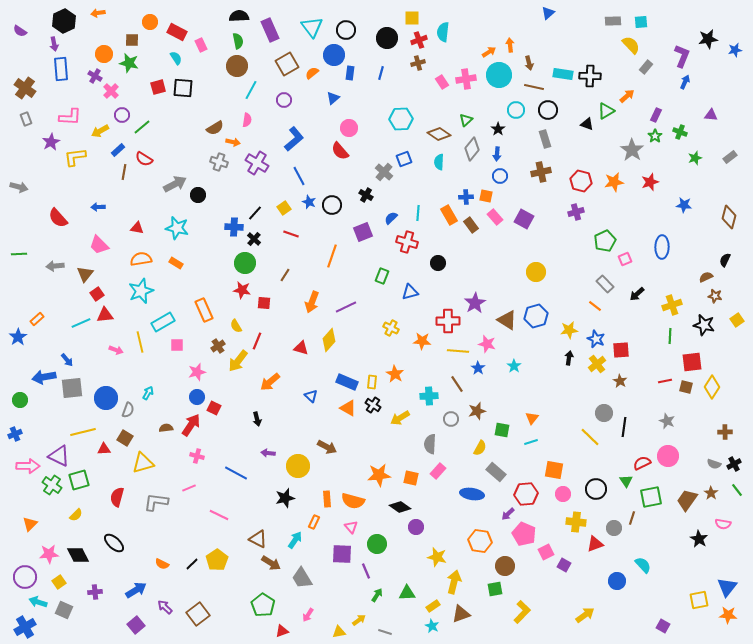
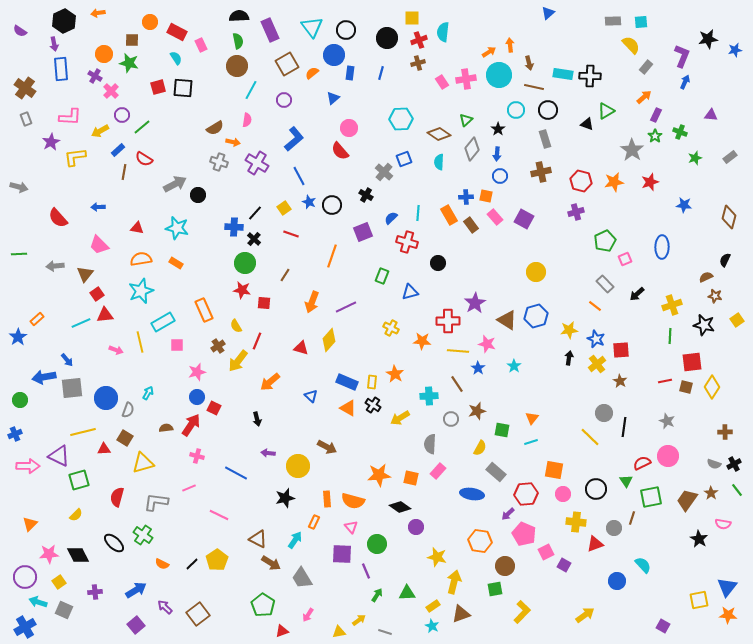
orange arrow at (627, 96): moved 17 px right, 1 px down
green cross at (52, 485): moved 91 px right, 50 px down
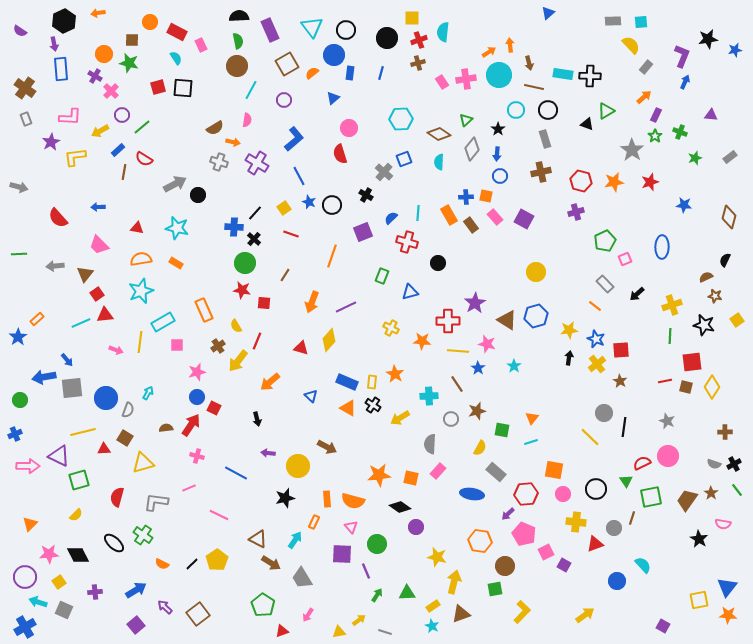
red semicircle at (340, 151): moved 3 px down; rotated 24 degrees clockwise
yellow line at (140, 342): rotated 20 degrees clockwise
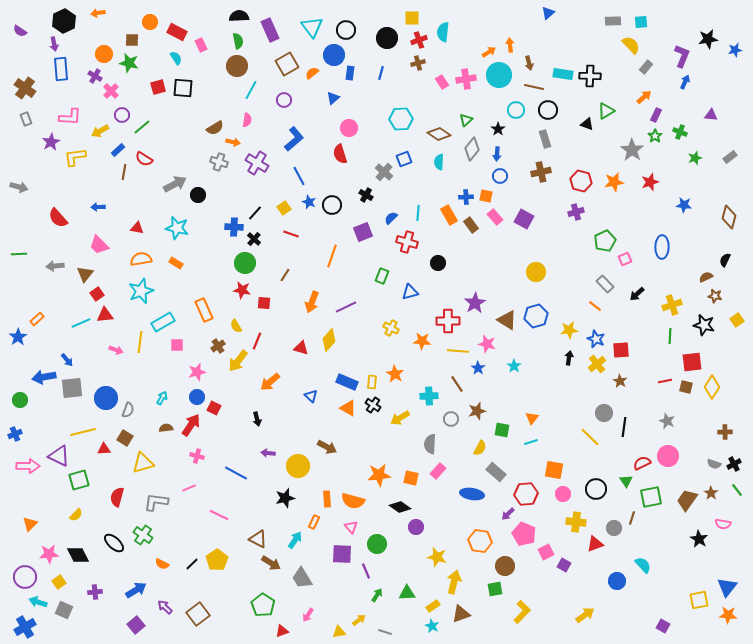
cyan arrow at (148, 393): moved 14 px right, 5 px down
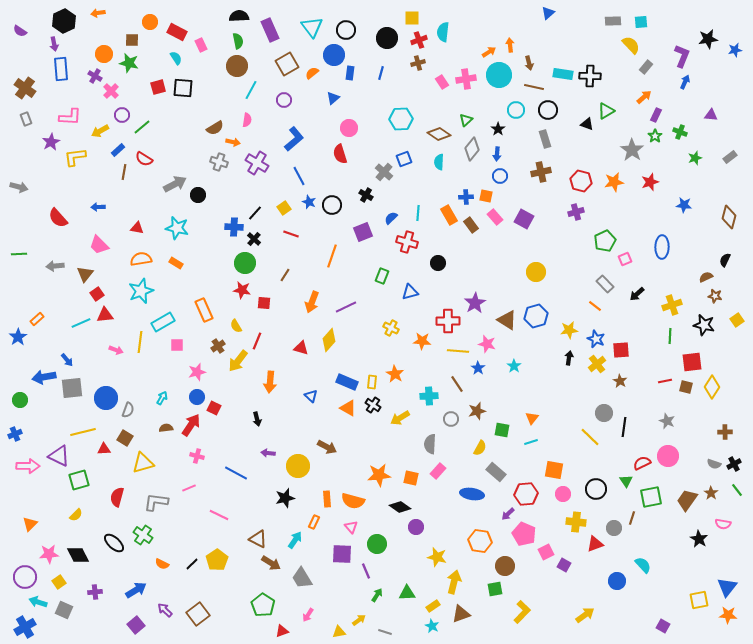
orange arrow at (270, 382): rotated 45 degrees counterclockwise
purple arrow at (165, 607): moved 3 px down
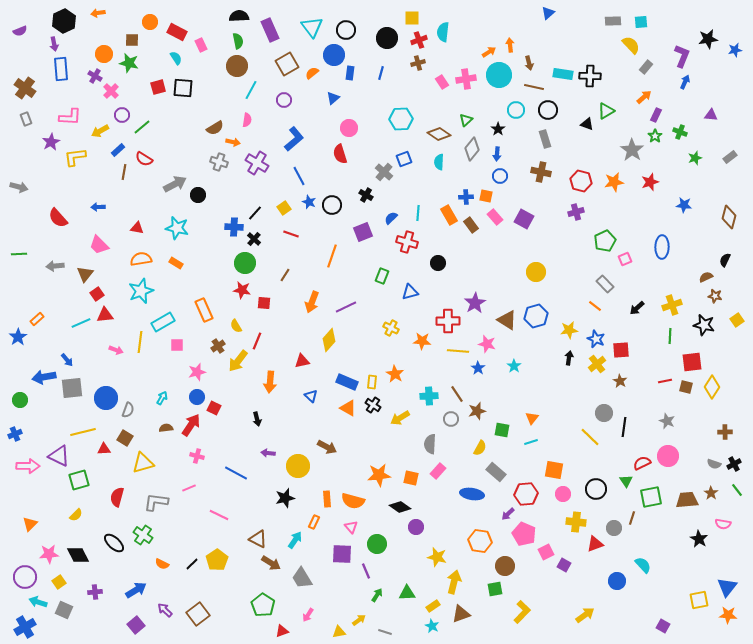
purple semicircle at (20, 31): rotated 56 degrees counterclockwise
brown cross at (541, 172): rotated 24 degrees clockwise
black arrow at (637, 294): moved 14 px down
red triangle at (301, 348): moved 1 px right, 13 px down; rotated 28 degrees counterclockwise
brown line at (457, 384): moved 10 px down
brown trapezoid at (687, 500): rotated 50 degrees clockwise
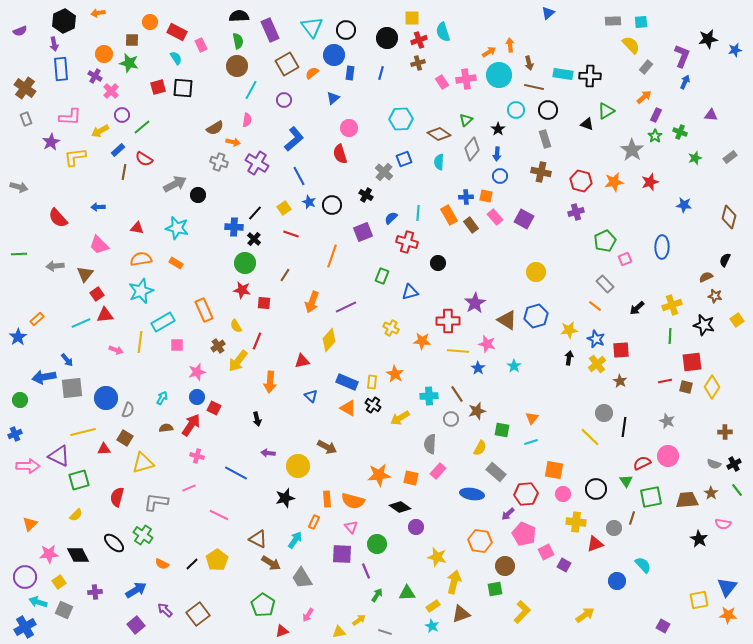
cyan semicircle at (443, 32): rotated 24 degrees counterclockwise
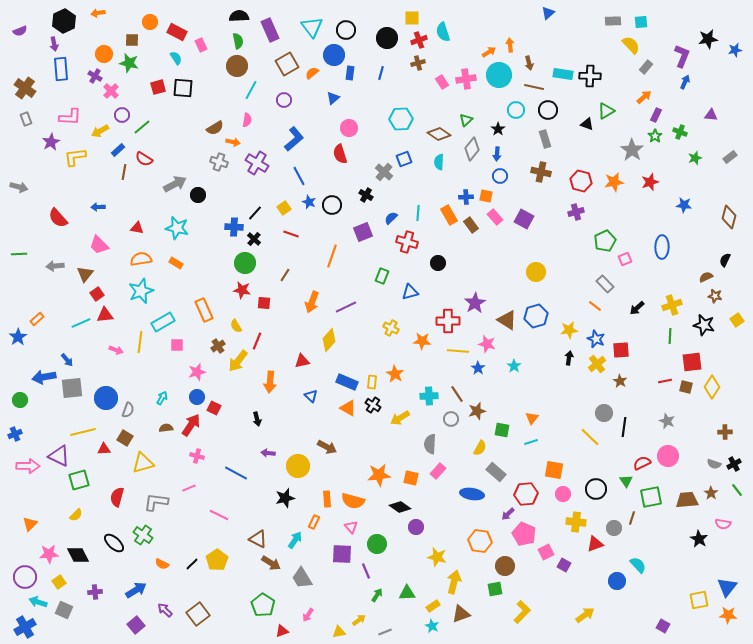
cyan semicircle at (643, 565): moved 5 px left
gray line at (385, 632): rotated 40 degrees counterclockwise
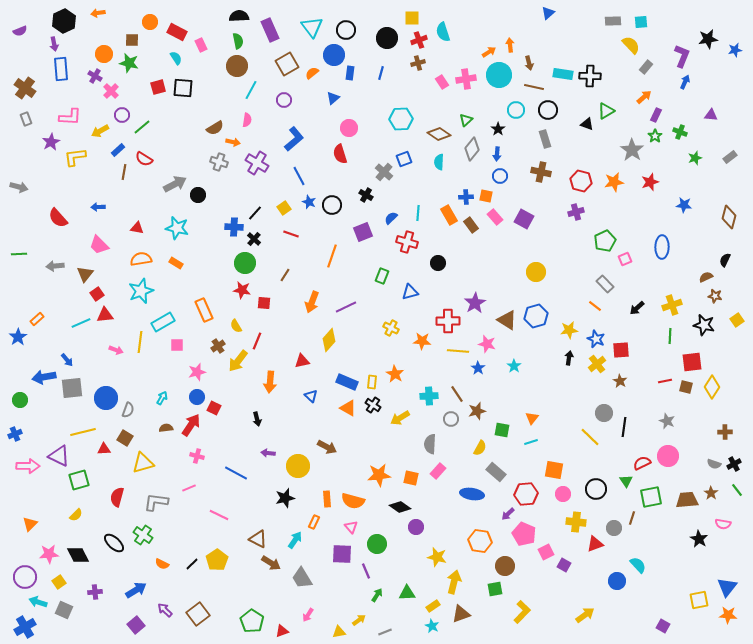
green pentagon at (263, 605): moved 11 px left, 16 px down
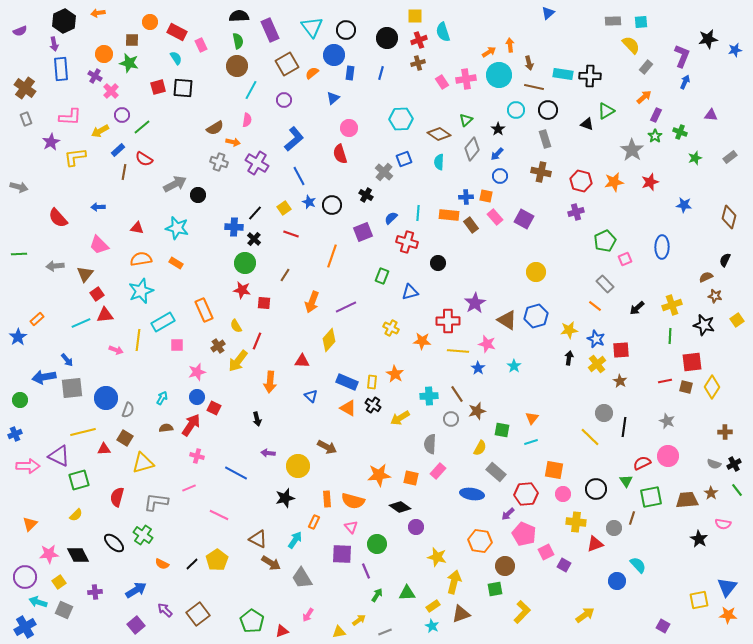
yellow square at (412, 18): moved 3 px right, 2 px up
blue arrow at (497, 154): rotated 40 degrees clockwise
orange rectangle at (449, 215): rotated 54 degrees counterclockwise
yellow line at (140, 342): moved 2 px left, 2 px up
red triangle at (302, 361): rotated 14 degrees clockwise
